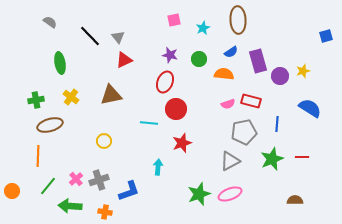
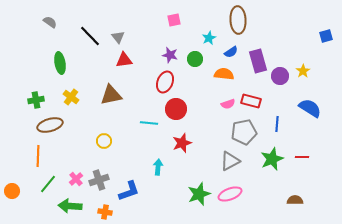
cyan star at (203, 28): moved 6 px right, 10 px down
green circle at (199, 59): moved 4 px left
red triangle at (124, 60): rotated 18 degrees clockwise
yellow star at (303, 71): rotated 16 degrees counterclockwise
green line at (48, 186): moved 2 px up
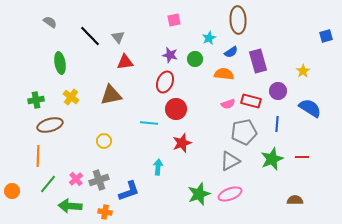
red triangle at (124, 60): moved 1 px right, 2 px down
purple circle at (280, 76): moved 2 px left, 15 px down
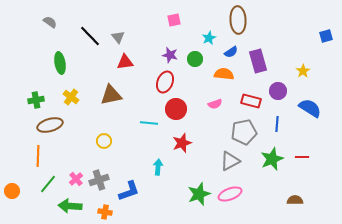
pink semicircle at (228, 104): moved 13 px left
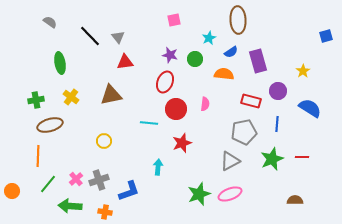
pink semicircle at (215, 104): moved 10 px left; rotated 64 degrees counterclockwise
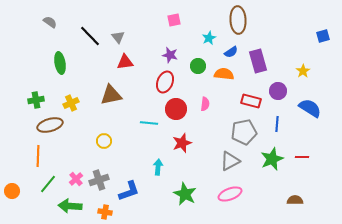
blue square at (326, 36): moved 3 px left
green circle at (195, 59): moved 3 px right, 7 px down
yellow cross at (71, 97): moved 6 px down; rotated 28 degrees clockwise
green star at (199, 194): moved 14 px left; rotated 25 degrees counterclockwise
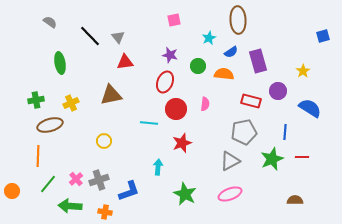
blue line at (277, 124): moved 8 px right, 8 px down
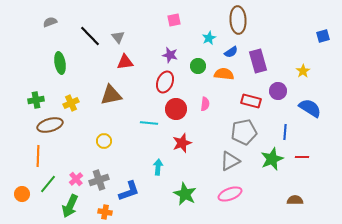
gray semicircle at (50, 22): rotated 56 degrees counterclockwise
orange circle at (12, 191): moved 10 px right, 3 px down
green arrow at (70, 206): rotated 70 degrees counterclockwise
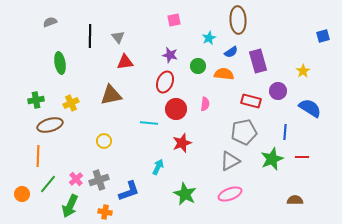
black line at (90, 36): rotated 45 degrees clockwise
cyan arrow at (158, 167): rotated 21 degrees clockwise
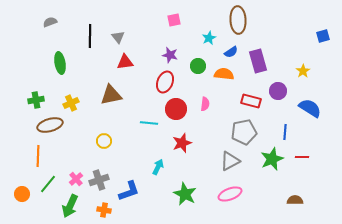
orange cross at (105, 212): moved 1 px left, 2 px up
